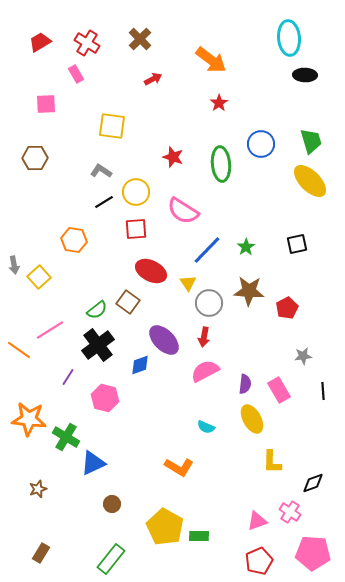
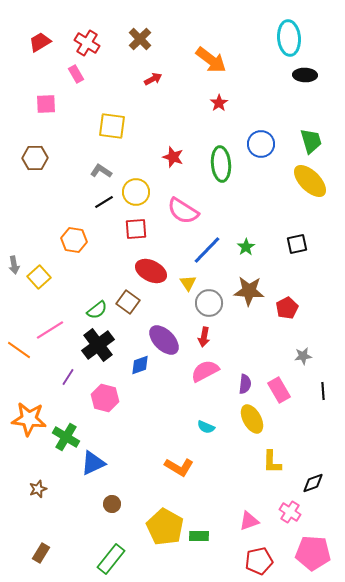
pink triangle at (257, 521): moved 8 px left
red pentagon at (259, 561): rotated 12 degrees clockwise
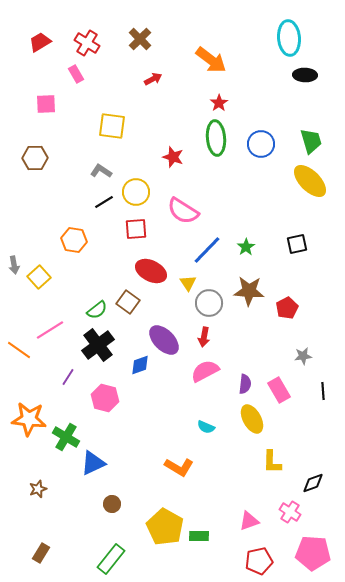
green ellipse at (221, 164): moved 5 px left, 26 px up
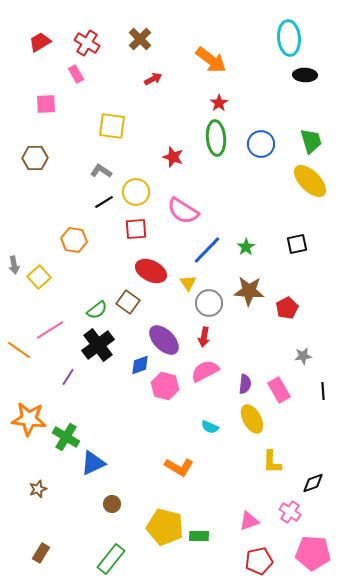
pink hexagon at (105, 398): moved 60 px right, 12 px up
cyan semicircle at (206, 427): moved 4 px right
yellow pentagon at (165, 527): rotated 15 degrees counterclockwise
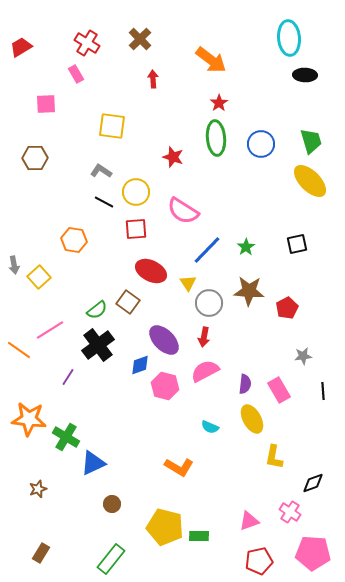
red trapezoid at (40, 42): moved 19 px left, 5 px down
red arrow at (153, 79): rotated 66 degrees counterclockwise
black line at (104, 202): rotated 60 degrees clockwise
yellow L-shape at (272, 462): moved 2 px right, 5 px up; rotated 10 degrees clockwise
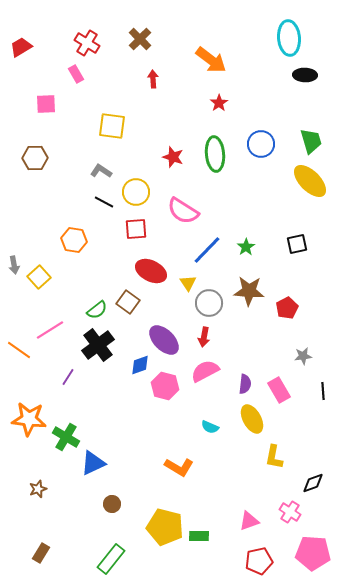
green ellipse at (216, 138): moved 1 px left, 16 px down
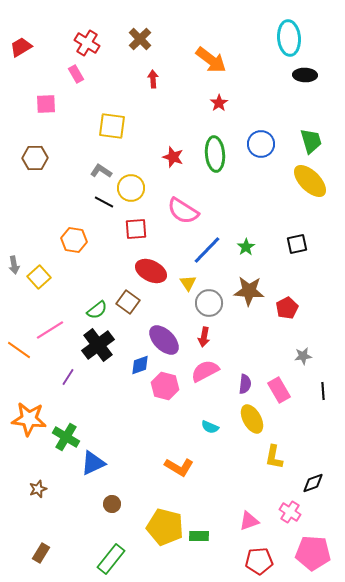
yellow circle at (136, 192): moved 5 px left, 4 px up
red pentagon at (259, 561): rotated 8 degrees clockwise
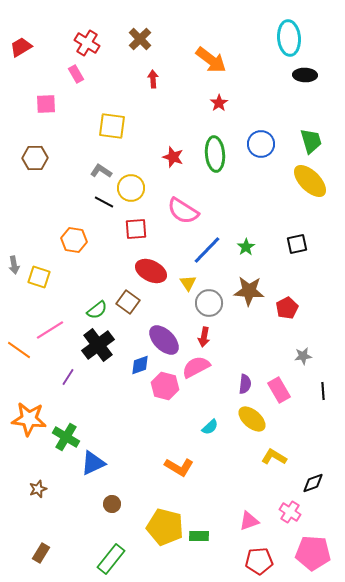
yellow square at (39, 277): rotated 30 degrees counterclockwise
pink semicircle at (205, 371): moved 9 px left, 4 px up
yellow ellipse at (252, 419): rotated 20 degrees counterclockwise
cyan semicircle at (210, 427): rotated 66 degrees counterclockwise
yellow L-shape at (274, 457): rotated 110 degrees clockwise
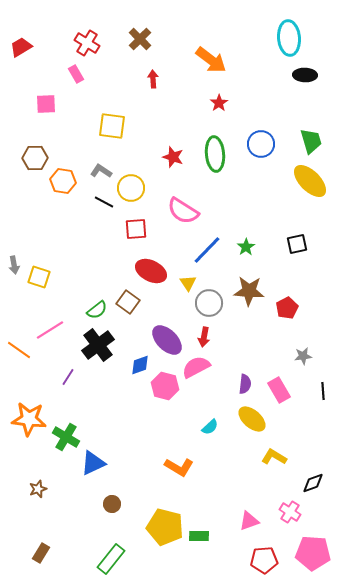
orange hexagon at (74, 240): moved 11 px left, 59 px up
purple ellipse at (164, 340): moved 3 px right
red pentagon at (259, 561): moved 5 px right, 1 px up
